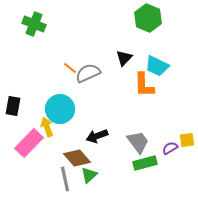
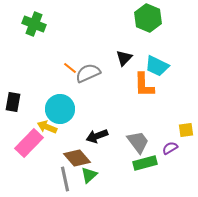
black rectangle: moved 4 px up
yellow arrow: rotated 48 degrees counterclockwise
yellow square: moved 1 px left, 10 px up
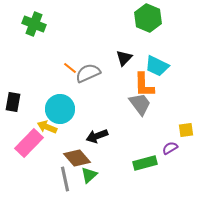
gray trapezoid: moved 2 px right, 38 px up
